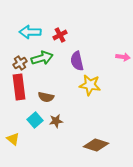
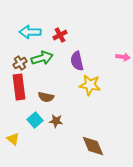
brown star: rotated 16 degrees clockwise
brown diamond: moved 3 px left, 1 px down; rotated 50 degrees clockwise
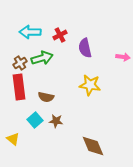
purple semicircle: moved 8 px right, 13 px up
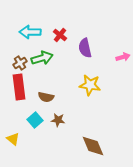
red cross: rotated 24 degrees counterclockwise
pink arrow: rotated 24 degrees counterclockwise
brown star: moved 2 px right, 1 px up
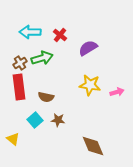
purple semicircle: moved 3 px right; rotated 72 degrees clockwise
pink arrow: moved 6 px left, 35 px down
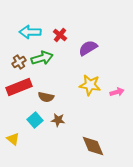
brown cross: moved 1 px left, 1 px up
red rectangle: rotated 75 degrees clockwise
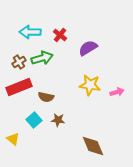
cyan square: moved 1 px left
